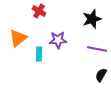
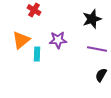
red cross: moved 5 px left, 1 px up
orange triangle: moved 3 px right, 2 px down
cyan rectangle: moved 2 px left
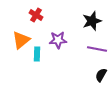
red cross: moved 2 px right, 5 px down
black star: moved 2 px down
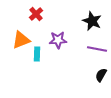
red cross: moved 1 px up; rotated 16 degrees clockwise
black star: rotated 30 degrees counterclockwise
orange triangle: rotated 18 degrees clockwise
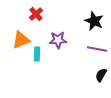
black star: moved 2 px right
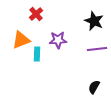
purple line: rotated 18 degrees counterclockwise
black semicircle: moved 7 px left, 12 px down
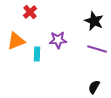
red cross: moved 6 px left, 2 px up
orange triangle: moved 5 px left, 1 px down
purple line: rotated 24 degrees clockwise
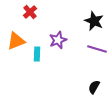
purple star: rotated 18 degrees counterclockwise
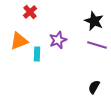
orange triangle: moved 3 px right
purple line: moved 4 px up
